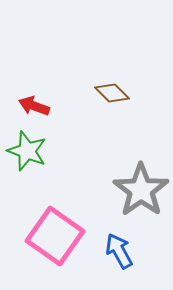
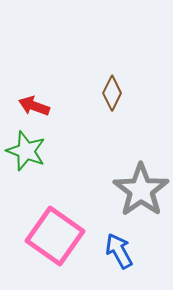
brown diamond: rotated 72 degrees clockwise
green star: moved 1 px left
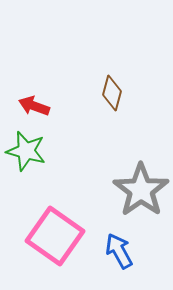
brown diamond: rotated 12 degrees counterclockwise
green star: rotated 6 degrees counterclockwise
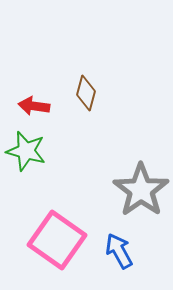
brown diamond: moved 26 px left
red arrow: rotated 12 degrees counterclockwise
pink square: moved 2 px right, 4 px down
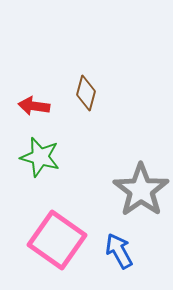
green star: moved 14 px right, 6 px down
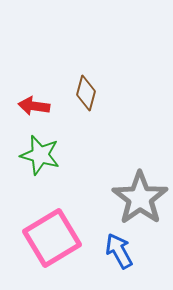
green star: moved 2 px up
gray star: moved 1 px left, 8 px down
pink square: moved 5 px left, 2 px up; rotated 24 degrees clockwise
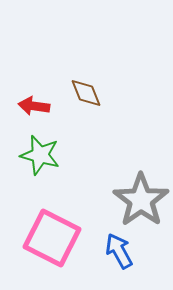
brown diamond: rotated 36 degrees counterclockwise
gray star: moved 1 px right, 2 px down
pink square: rotated 32 degrees counterclockwise
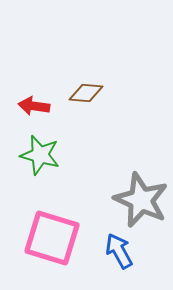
brown diamond: rotated 64 degrees counterclockwise
gray star: rotated 12 degrees counterclockwise
pink square: rotated 10 degrees counterclockwise
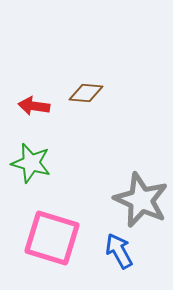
green star: moved 9 px left, 8 px down
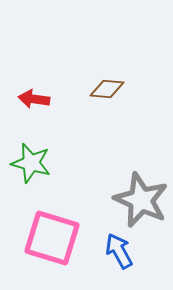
brown diamond: moved 21 px right, 4 px up
red arrow: moved 7 px up
